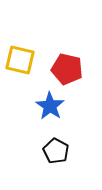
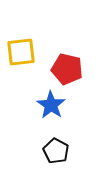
yellow square: moved 1 px right, 8 px up; rotated 20 degrees counterclockwise
blue star: moved 1 px right, 1 px up
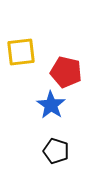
red pentagon: moved 1 px left, 3 px down
black pentagon: rotated 10 degrees counterclockwise
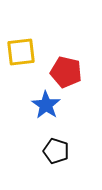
blue star: moved 5 px left
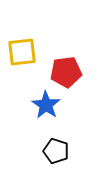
yellow square: moved 1 px right
red pentagon: rotated 20 degrees counterclockwise
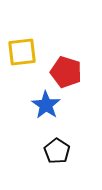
red pentagon: rotated 24 degrees clockwise
black pentagon: moved 1 px right; rotated 15 degrees clockwise
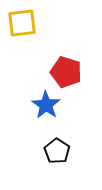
yellow square: moved 29 px up
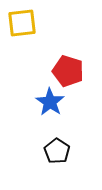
red pentagon: moved 2 px right, 1 px up
blue star: moved 4 px right, 3 px up
